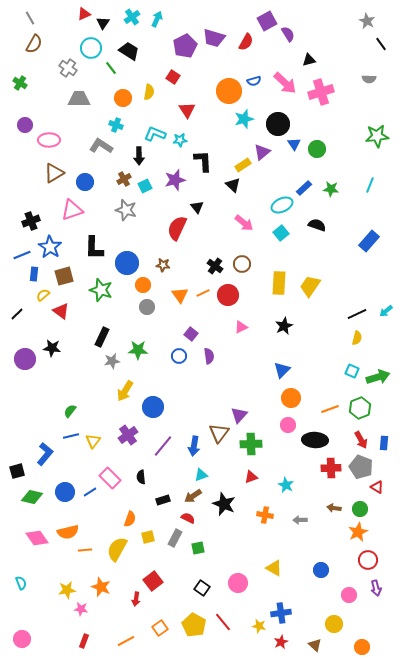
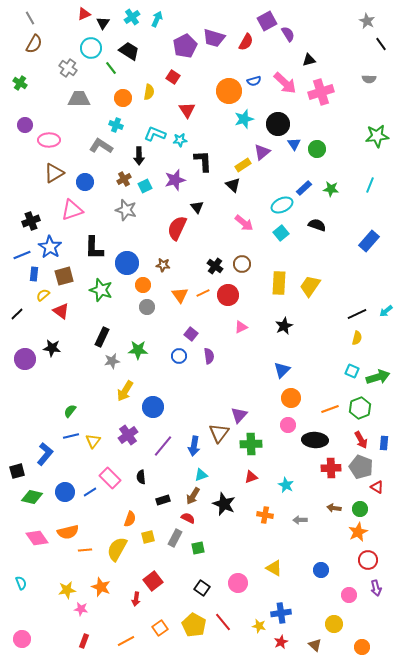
brown arrow at (193, 496): rotated 24 degrees counterclockwise
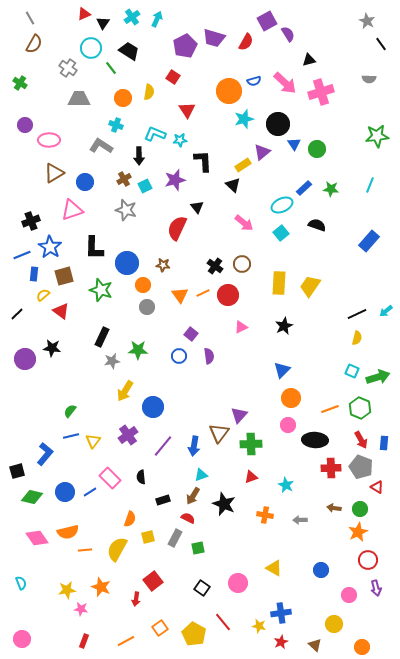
green hexagon at (360, 408): rotated 15 degrees counterclockwise
yellow pentagon at (194, 625): moved 9 px down
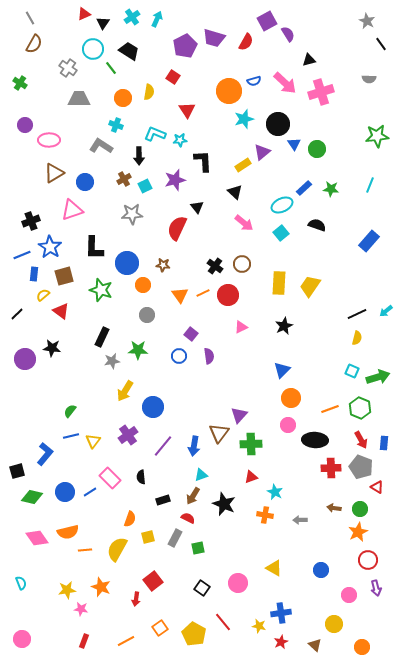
cyan circle at (91, 48): moved 2 px right, 1 px down
black triangle at (233, 185): moved 2 px right, 7 px down
gray star at (126, 210): moved 6 px right, 4 px down; rotated 20 degrees counterclockwise
gray circle at (147, 307): moved 8 px down
cyan star at (286, 485): moved 11 px left, 7 px down
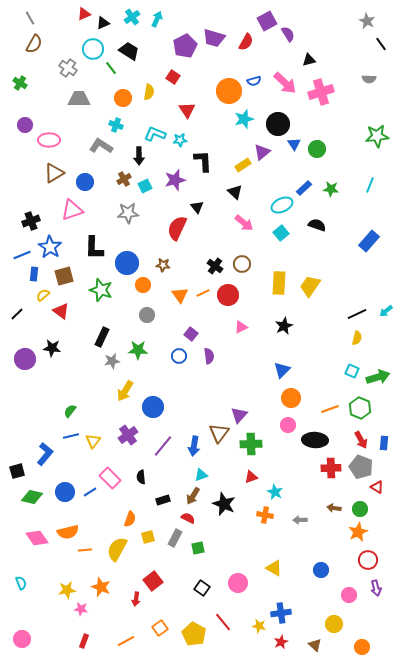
black triangle at (103, 23): rotated 32 degrees clockwise
gray star at (132, 214): moved 4 px left, 1 px up
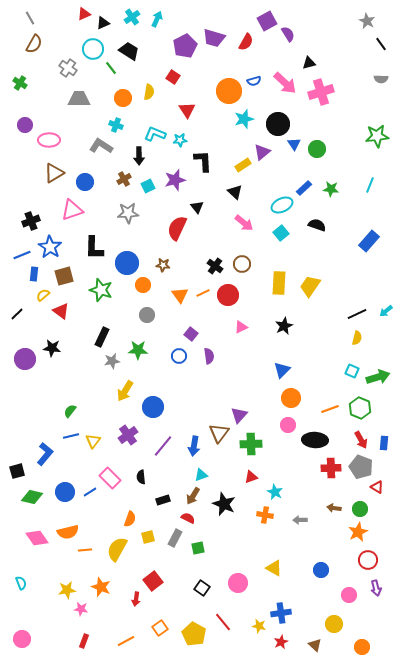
black triangle at (309, 60): moved 3 px down
gray semicircle at (369, 79): moved 12 px right
cyan square at (145, 186): moved 3 px right
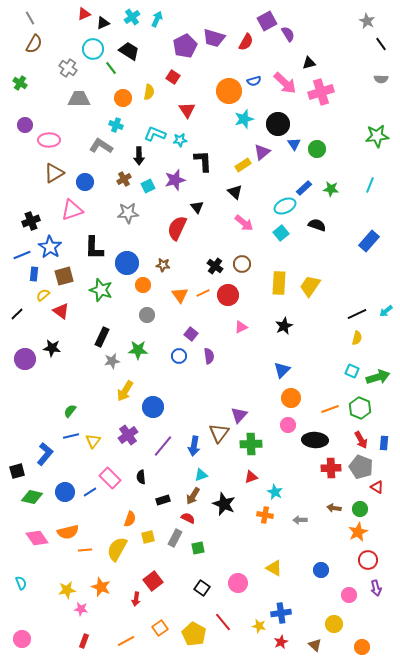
cyan ellipse at (282, 205): moved 3 px right, 1 px down
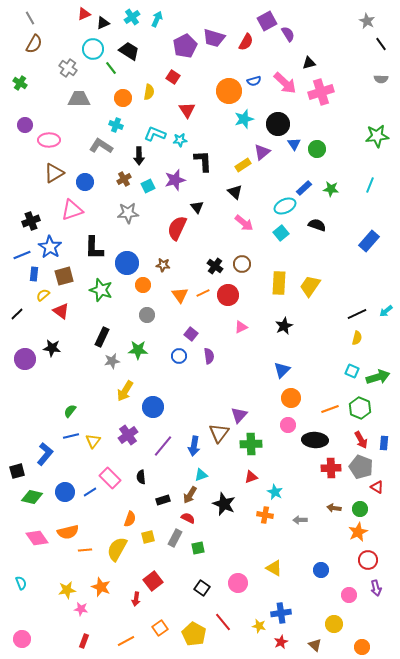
brown arrow at (193, 496): moved 3 px left, 1 px up
